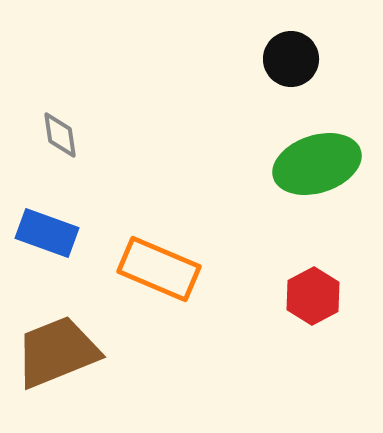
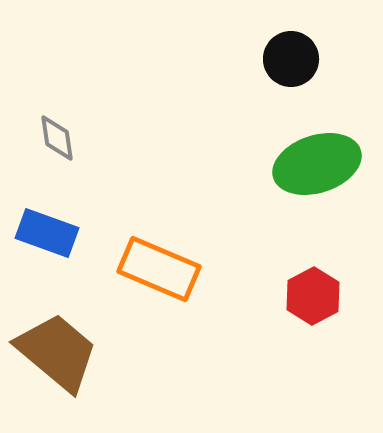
gray diamond: moved 3 px left, 3 px down
brown trapezoid: rotated 62 degrees clockwise
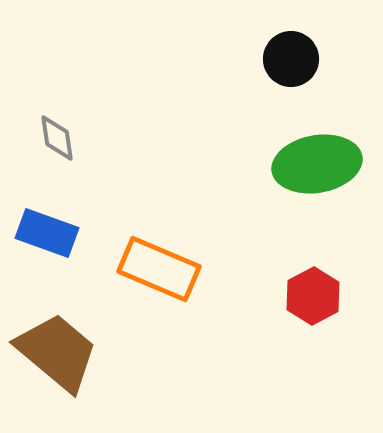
green ellipse: rotated 8 degrees clockwise
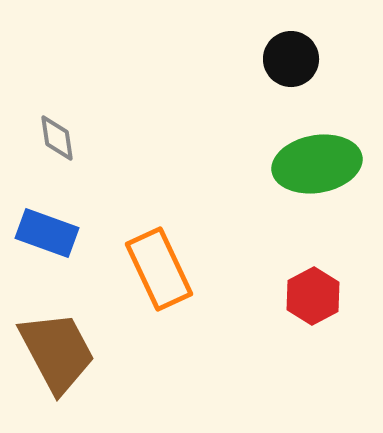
orange rectangle: rotated 42 degrees clockwise
brown trapezoid: rotated 22 degrees clockwise
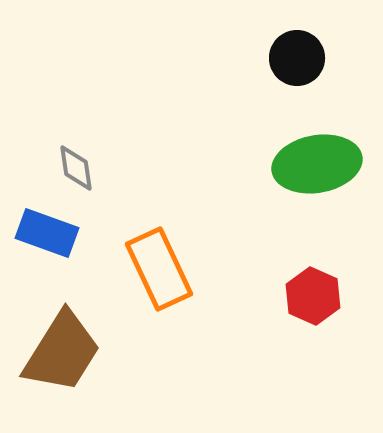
black circle: moved 6 px right, 1 px up
gray diamond: moved 19 px right, 30 px down
red hexagon: rotated 8 degrees counterclockwise
brown trapezoid: moved 5 px right; rotated 60 degrees clockwise
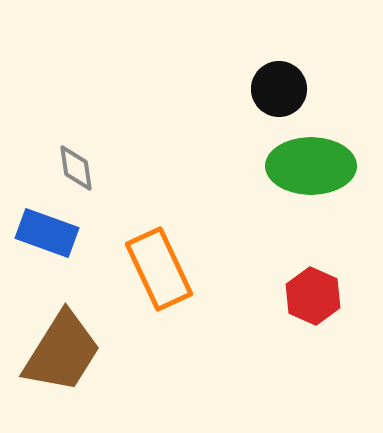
black circle: moved 18 px left, 31 px down
green ellipse: moved 6 px left, 2 px down; rotated 10 degrees clockwise
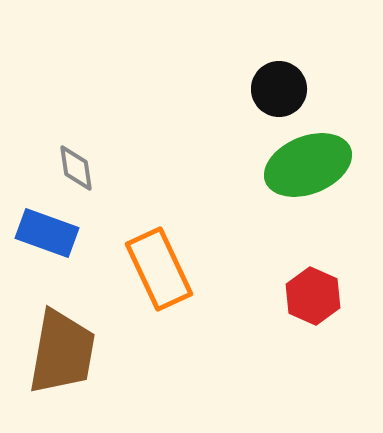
green ellipse: moved 3 px left, 1 px up; rotated 22 degrees counterclockwise
brown trapezoid: rotated 22 degrees counterclockwise
